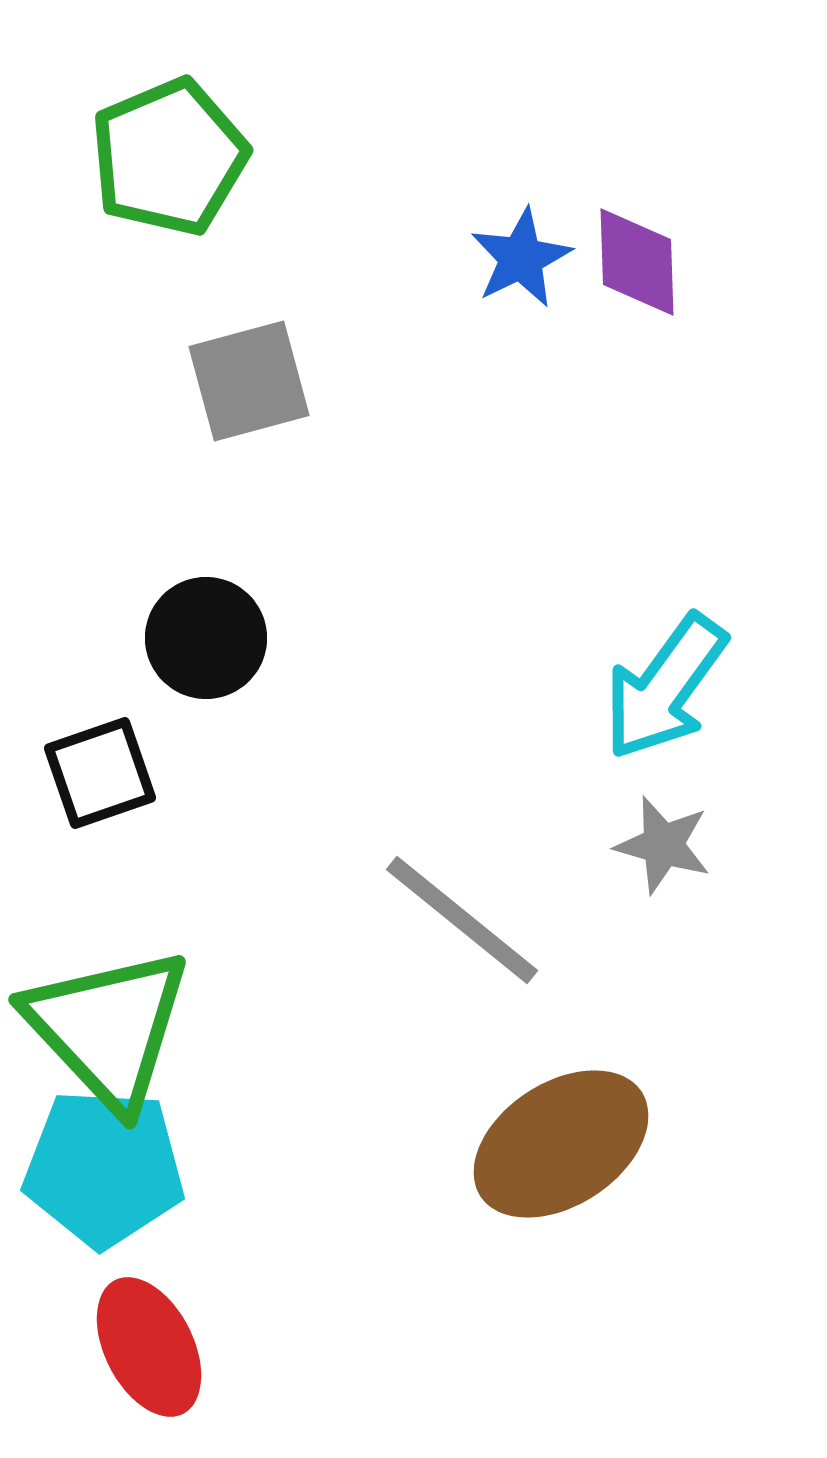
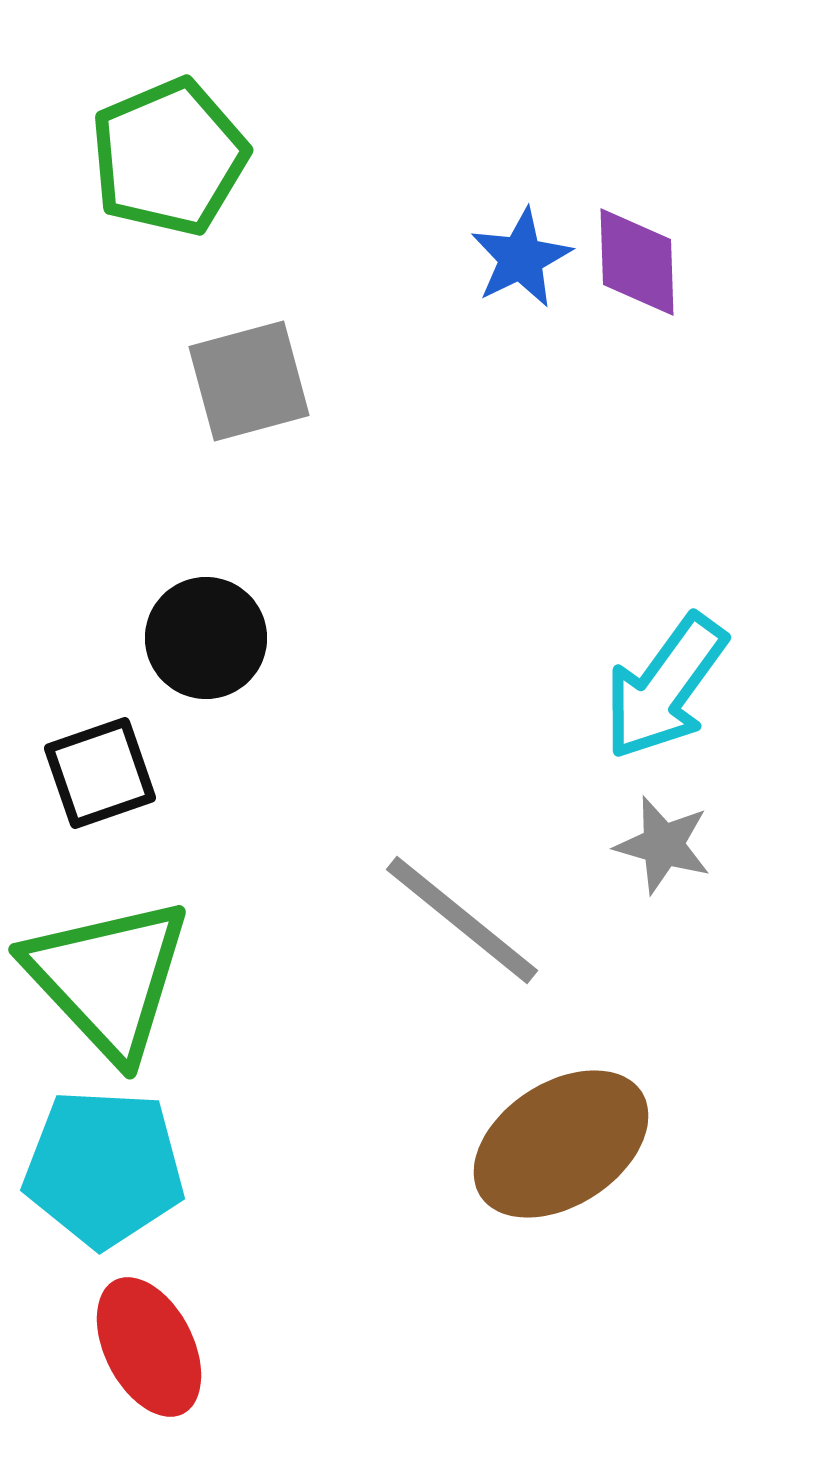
green triangle: moved 50 px up
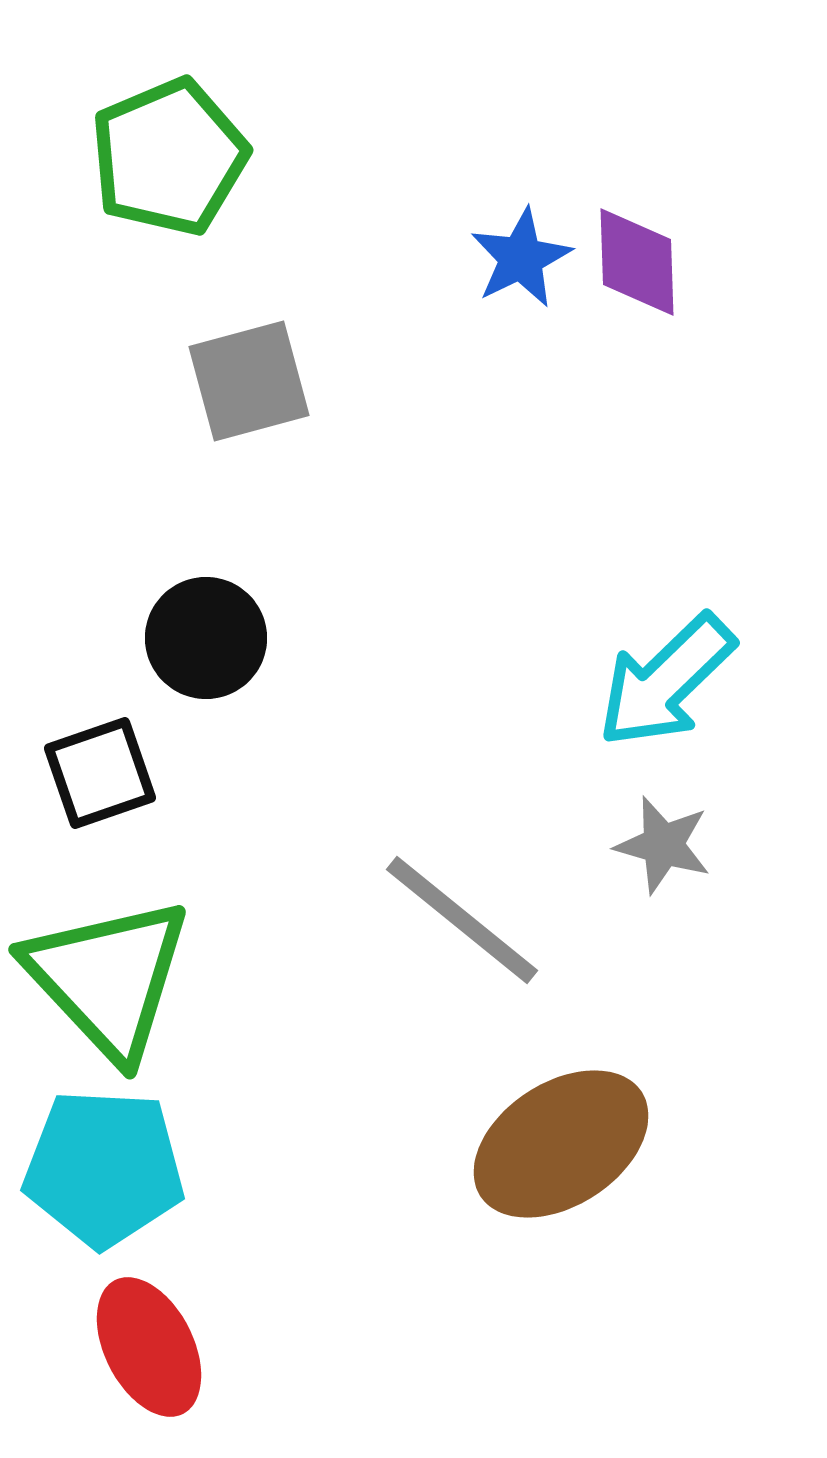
cyan arrow: moved 1 px right, 6 px up; rotated 10 degrees clockwise
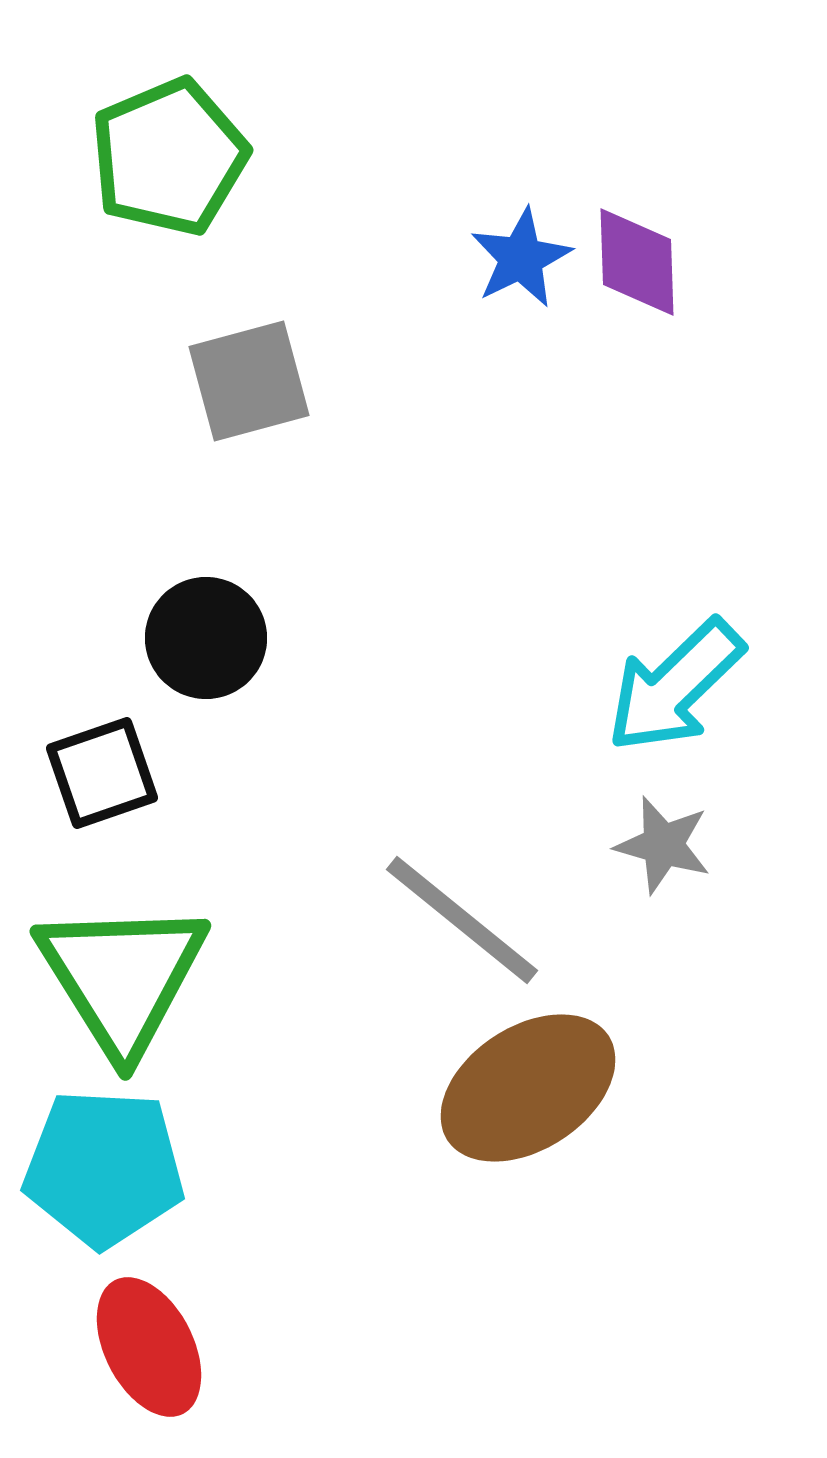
cyan arrow: moved 9 px right, 5 px down
black square: moved 2 px right
green triangle: moved 14 px right, 1 px up; rotated 11 degrees clockwise
brown ellipse: moved 33 px left, 56 px up
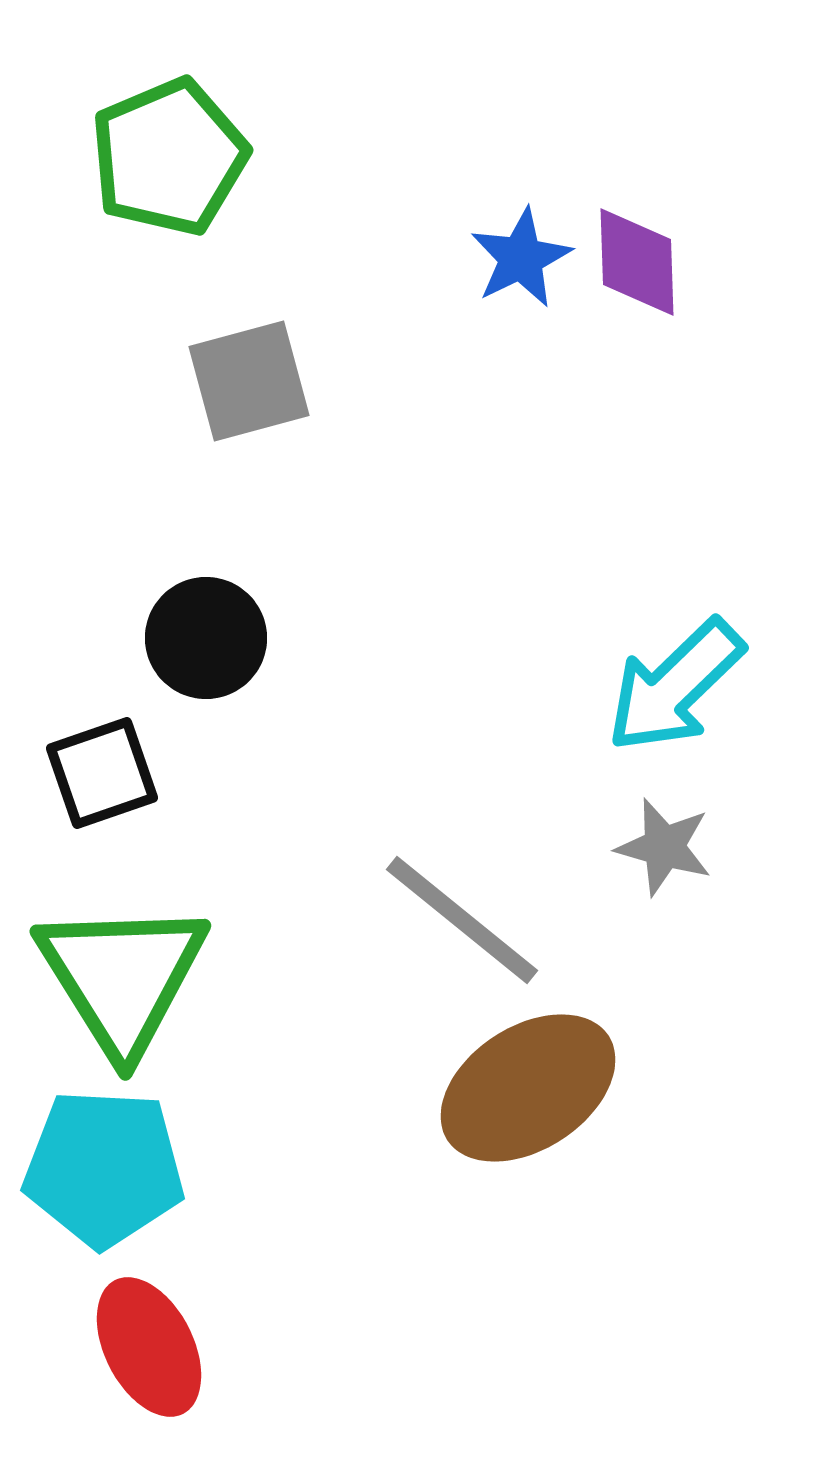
gray star: moved 1 px right, 2 px down
